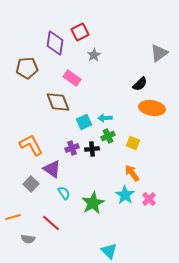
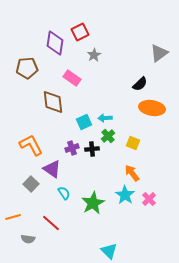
brown diamond: moved 5 px left; rotated 15 degrees clockwise
green cross: rotated 16 degrees counterclockwise
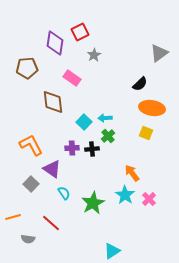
cyan square: rotated 21 degrees counterclockwise
yellow square: moved 13 px right, 10 px up
purple cross: rotated 16 degrees clockwise
cyan triangle: moved 3 px right; rotated 42 degrees clockwise
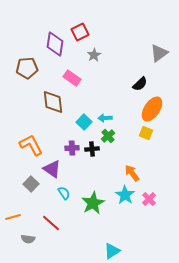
purple diamond: moved 1 px down
orange ellipse: moved 1 px down; rotated 65 degrees counterclockwise
